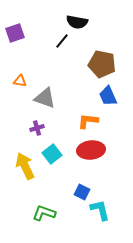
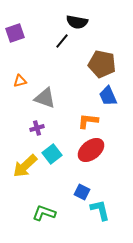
orange triangle: rotated 24 degrees counterclockwise
red ellipse: rotated 32 degrees counterclockwise
yellow arrow: rotated 108 degrees counterclockwise
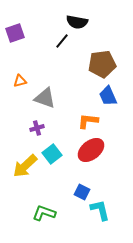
brown pentagon: rotated 20 degrees counterclockwise
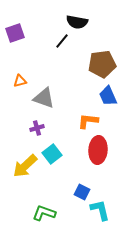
gray triangle: moved 1 px left
red ellipse: moved 7 px right; rotated 48 degrees counterclockwise
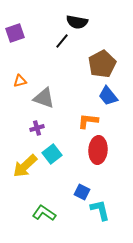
brown pentagon: rotated 20 degrees counterclockwise
blue trapezoid: rotated 15 degrees counterclockwise
green L-shape: rotated 15 degrees clockwise
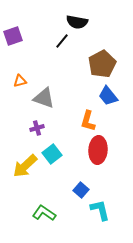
purple square: moved 2 px left, 3 px down
orange L-shape: rotated 80 degrees counterclockwise
blue square: moved 1 px left, 2 px up; rotated 14 degrees clockwise
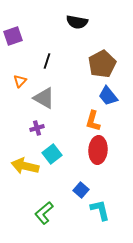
black line: moved 15 px left, 20 px down; rotated 21 degrees counterclockwise
orange triangle: rotated 32 degrees counterclockwise
gray triangle: rotated 10 degrees clockwise
orange L-shape: moved 5 px right
yellow arrow: rotated 56 degrees clockwise
green L-shape: rotated 75 degrees counterclockwise
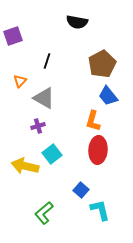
purple cross: moved 1 px right, 2 px up
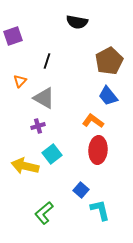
brown pentagon: moved 7 px right, 3 px up
orange L-shape: rotated 110 degrees clockwise
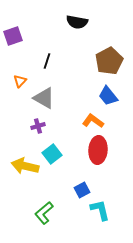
blue square: moved 1 px right; rotated 21 degrees clockwise
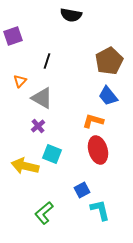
black semicircle: moved 6 px left, 7 px up
gray triangle: moved 2 px left
orange L-shape: rotated 20 degrees counterclockwise
purple cross: rotated 24 degrees counterclockwise
red ellipse: rotated 20 degrees counterclockwise
cyan square: rotated 30 degrees counterclockwise
